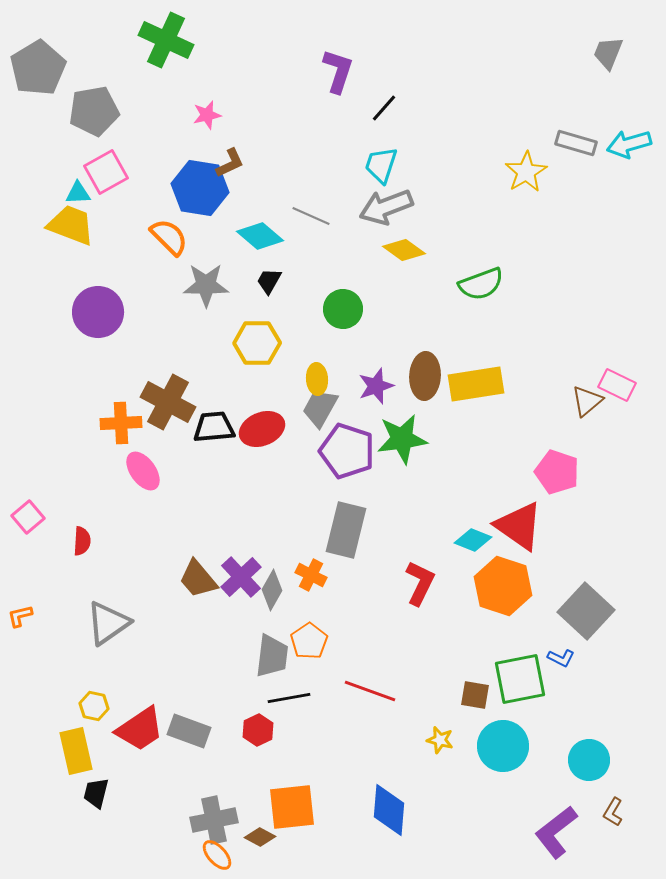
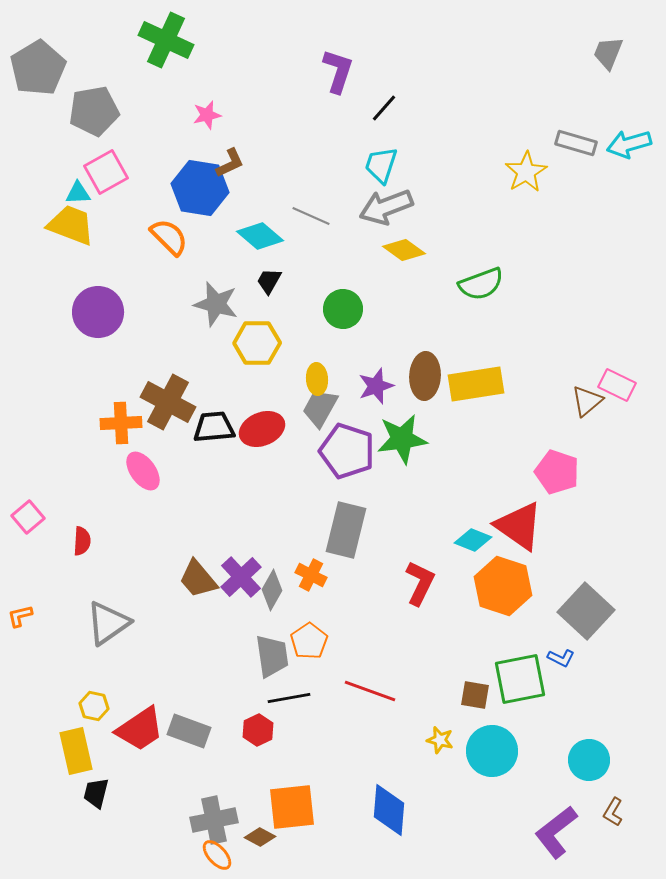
gray star at (206, 285): moved 10 px right, 19 px down; rotated 15 degrees clockwise
gray trapezoid at (272, 656): rotated 15 degrees counterclockwise
cyan circle at (503, 746): moved 11 px left, 5 px down
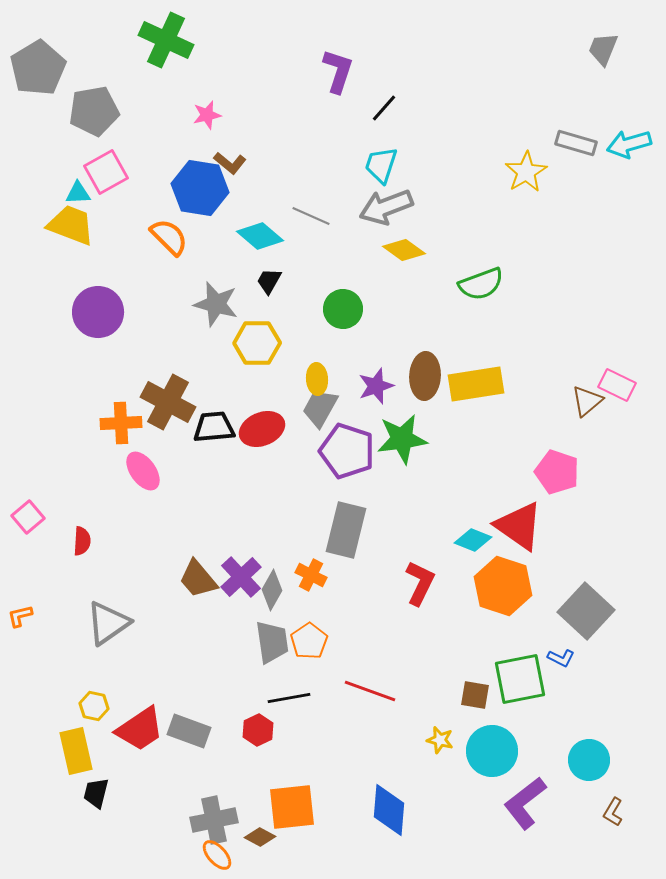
gray trapezoid at (608, 53): moved 5 px left, 4 px up
brown L-shape at (230, 163): rotated 64 degrees clockwise
gray trapezoid at (272, 656): moved 14 px up
purple L-shape at (556, 832): moved 31 px left, 29 px up
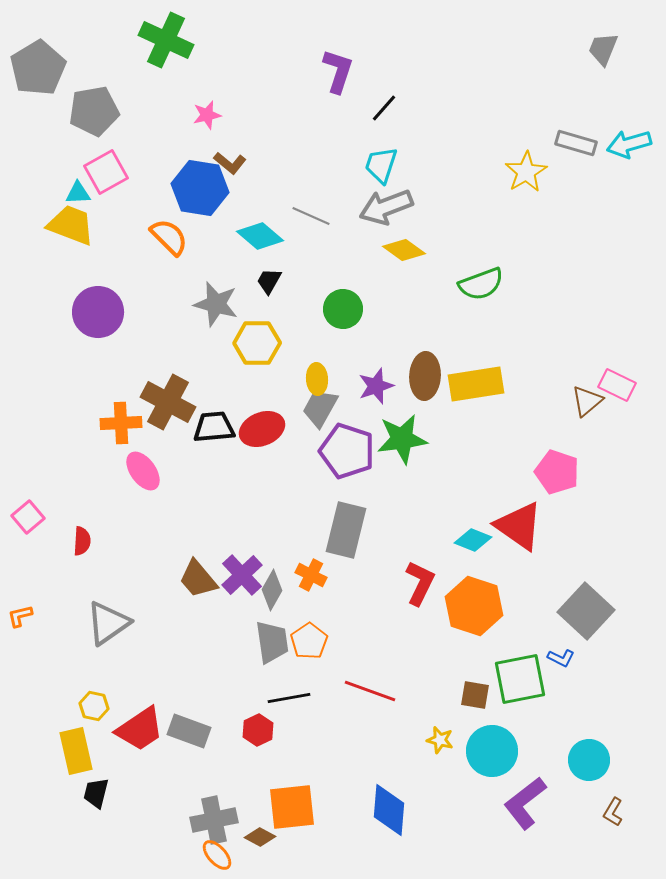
purple cross at (241, 577): moved 1 px right, 2 px up
orange hexagon at (503, 586): moved 29 px left, 20 px down
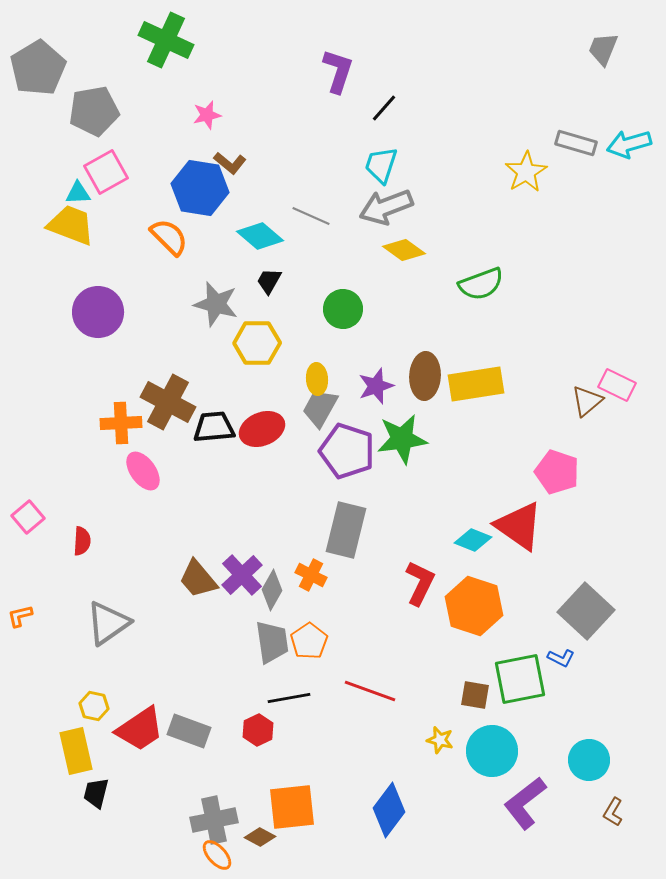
blue diamond at (389, 810): rotated 32 degrees clockwise
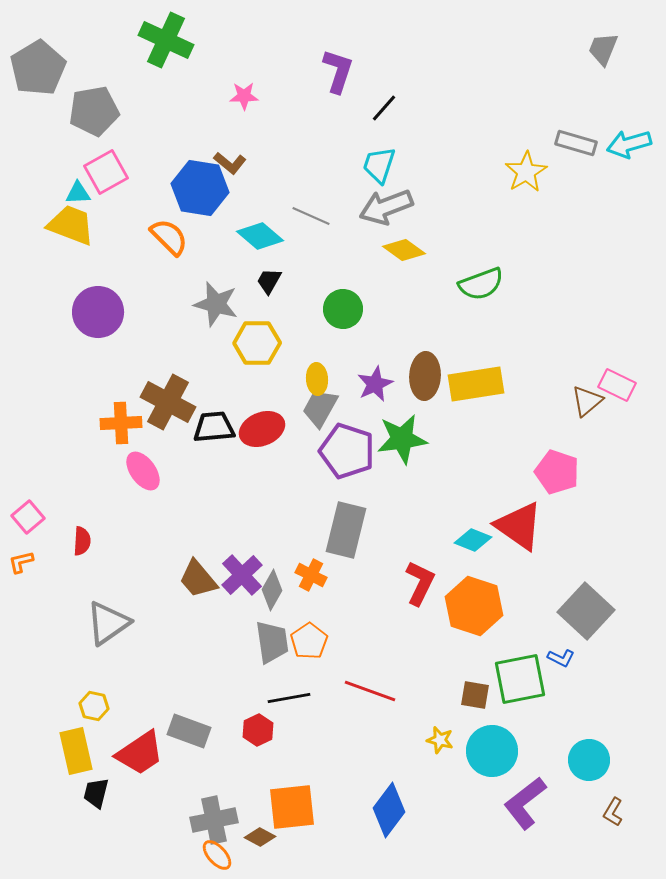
pink star at (207, 115): moved 37 px right, 19 px up; rotated 12 degrees clockwise
cyan trapezoid at (381, 165): moved 2 px left
purple star at (376, 386): moved 1 px left, 2 px up; rotated 6 degrees counterclockwise
orange L-shape at (20, 616): moved 1 px right, 54 px up
red trapezoid at (140, 729): moved 24 px down
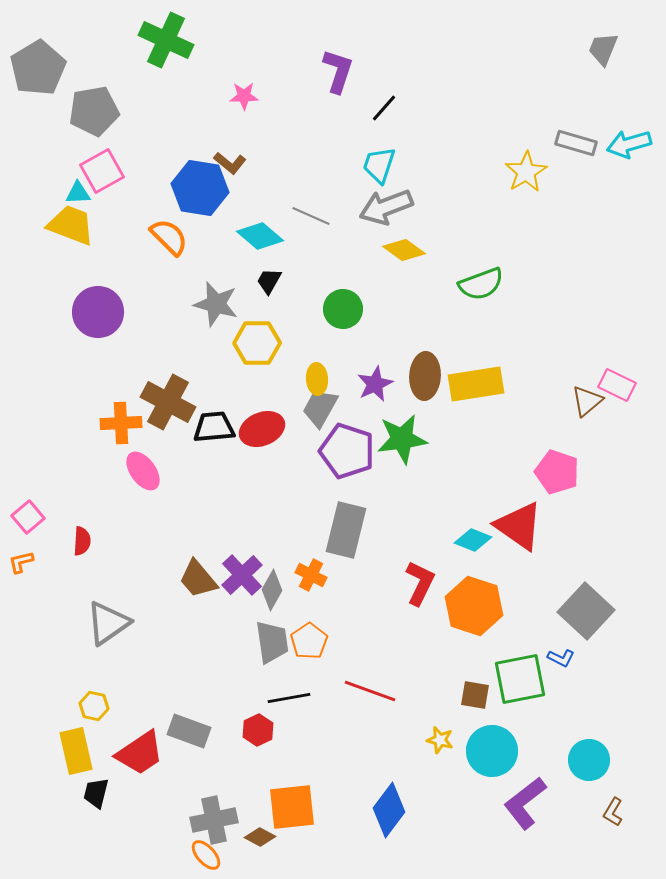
pink square at (106, 172): moved 4 px left, 1 px up
orange ellipse at (217, 855): moved 11 px left
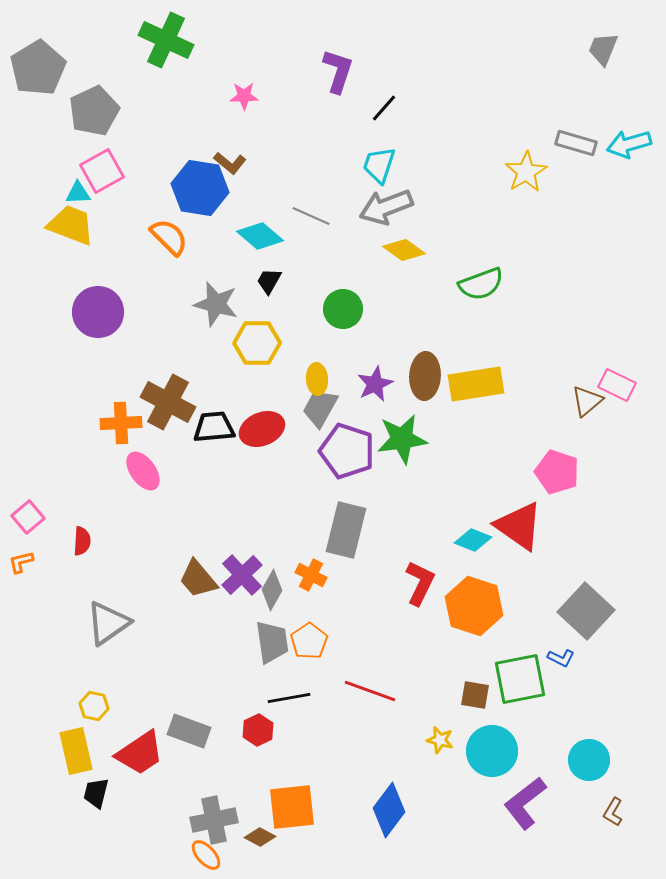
gray pentagon at (94, 111): rotated 15 degrees counterclockwise
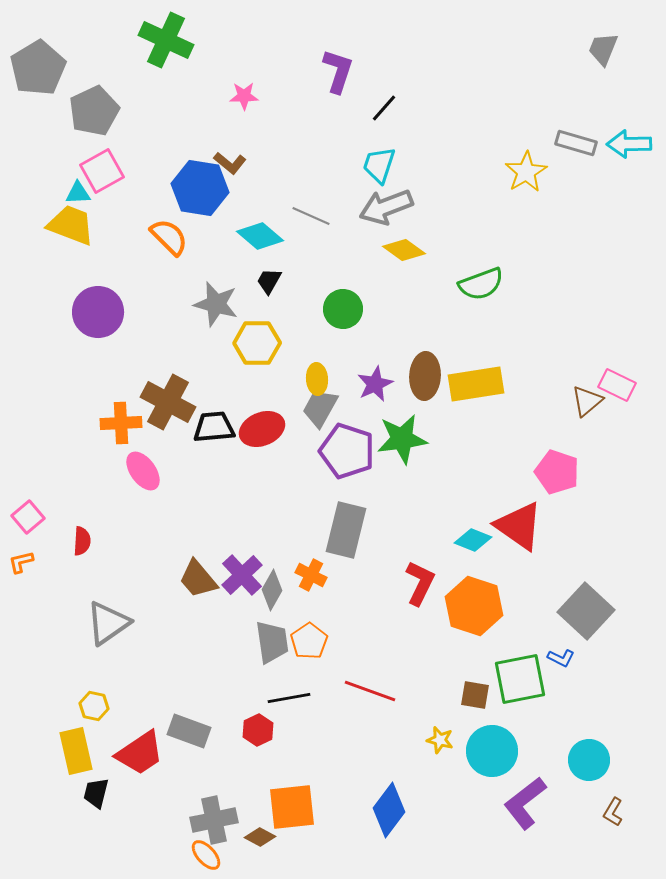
cyan arrow at (629, 144): rotated 15 degrees clockwise
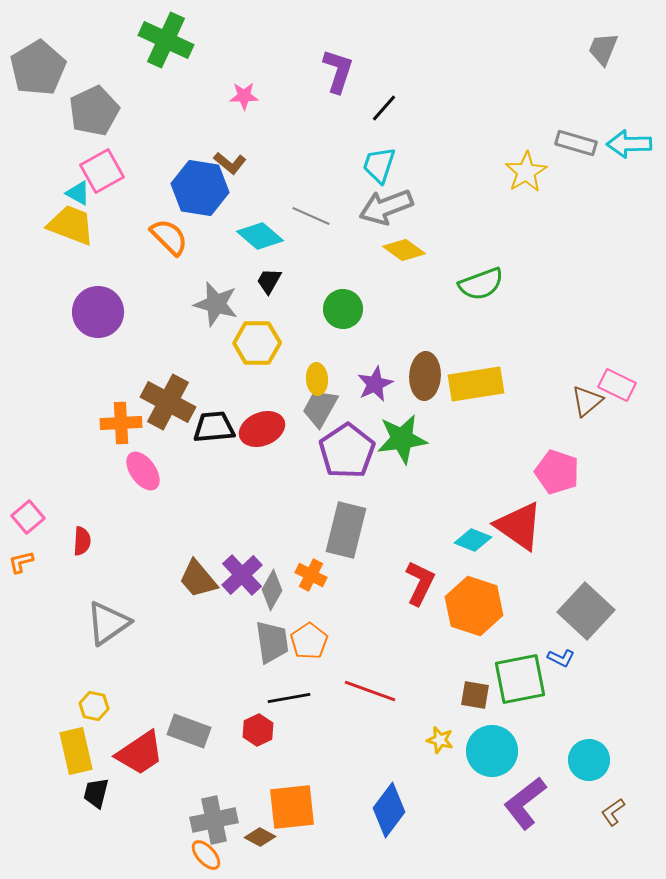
cyan triangle at (78, 193): rotated 32 degrees clockwise
purple pentagon at (347, 451): rotated 20 degrees clockwise
brown L-shape at (613, 812): rotated 24 degrees clockwise
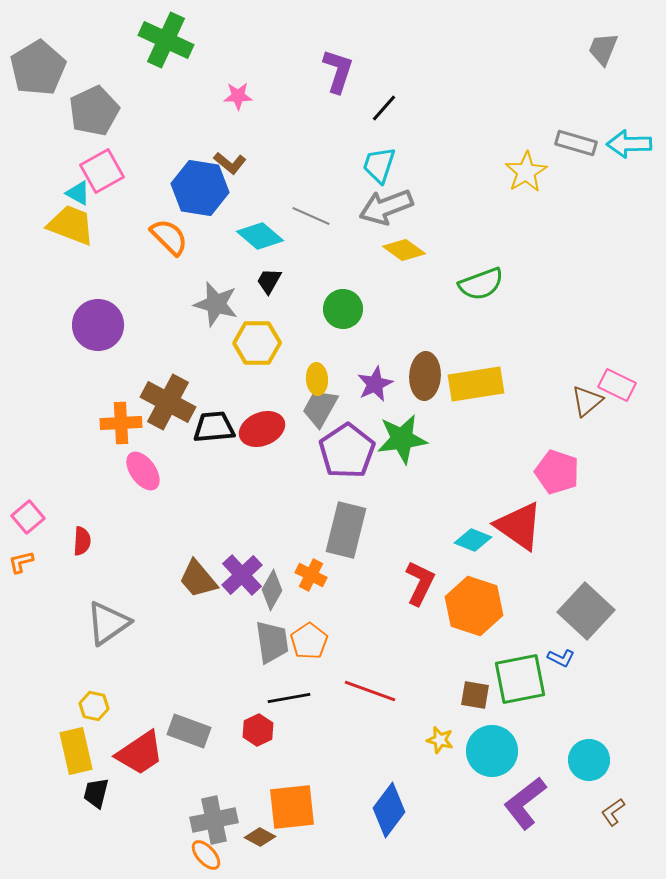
pink star at (244, 96): moved 6 px left
purple circle at (98, 312): moved 13 px down
